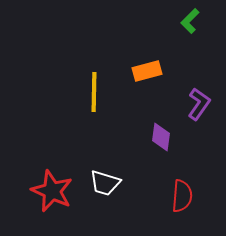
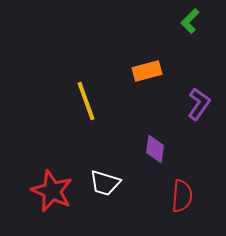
yellow line: moved 8 px left, 9 px down; rotated 21 degrees counterclockwise
purple diamond: moved 6 px left, 12 px down
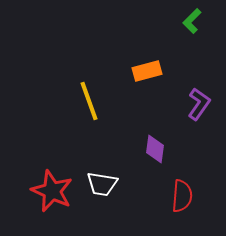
green L-shape: moved 2 px right
yellow line: moved 3 px right
white trapezoid: moved 3 px left, 1 px down; rotated 8 degrees counterclockwise
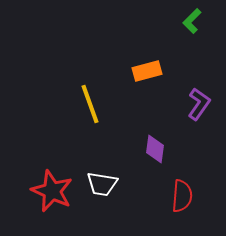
yellow line: moved 1 px right, 3 px down
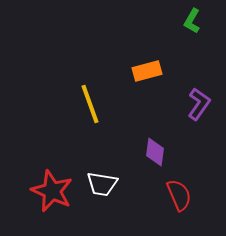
green L-shape: rotated 15 degrees counterclockwise
purple diamond: moved 3 px down
red semicircle: moved 3 px left, 1 px up; rotated 28 degrees counterclockwise
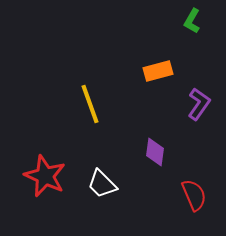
orange rectangle: moved 11 px right
white trapezoid: rotated 36 degrees clockwise
red star: moved 7 px left, 15 px up
red semicircle: moved 15 px right
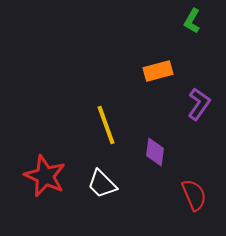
yellow line: moved 16 px right, 21 px down
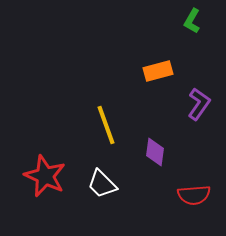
red semicircle: rotated 108 degrees clockwise
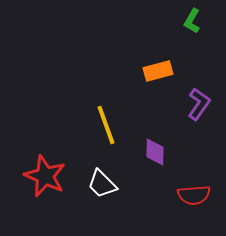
purple diamond: rotated 8 degrees counterclockwise
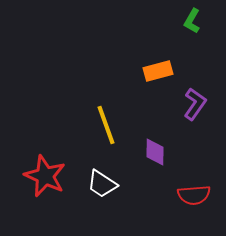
purple L-shape: moved 4 px left
white trapezoid: rotated 12 degrees counterclockwise
